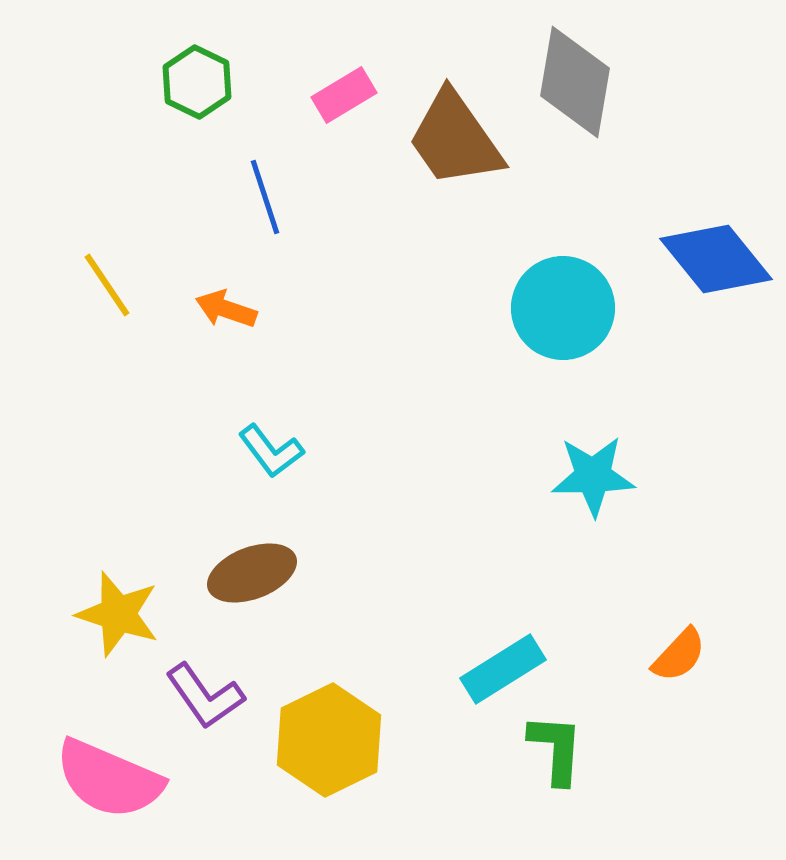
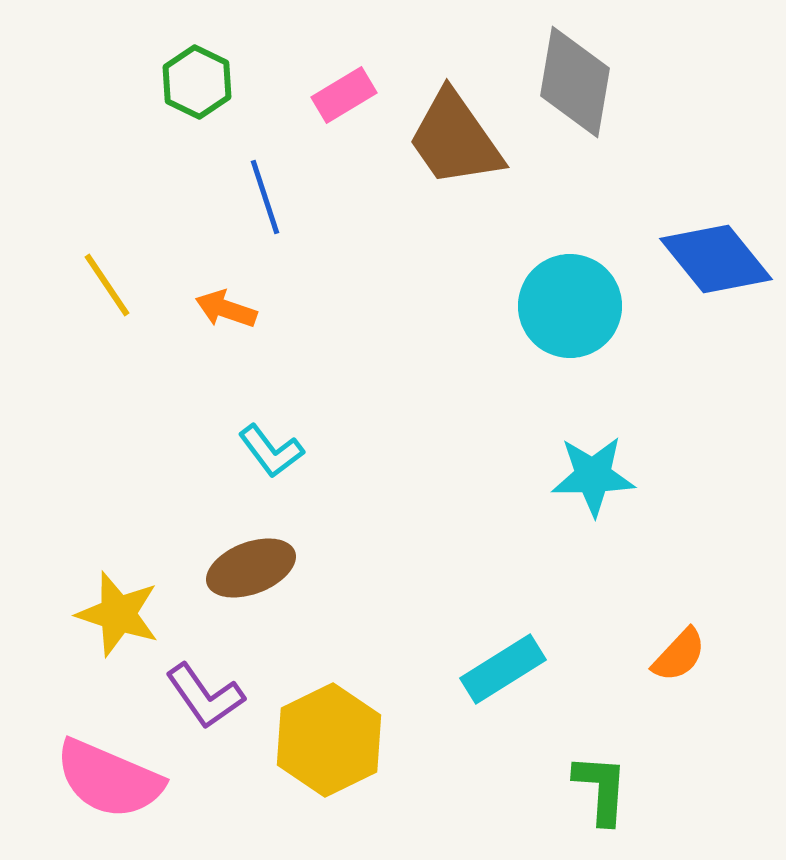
cyan circle: moved 7 px right, 2 px up
brown ellipse: moved 1 px left, 5 px up
green L-shape: moved 45 px right, 40 px down
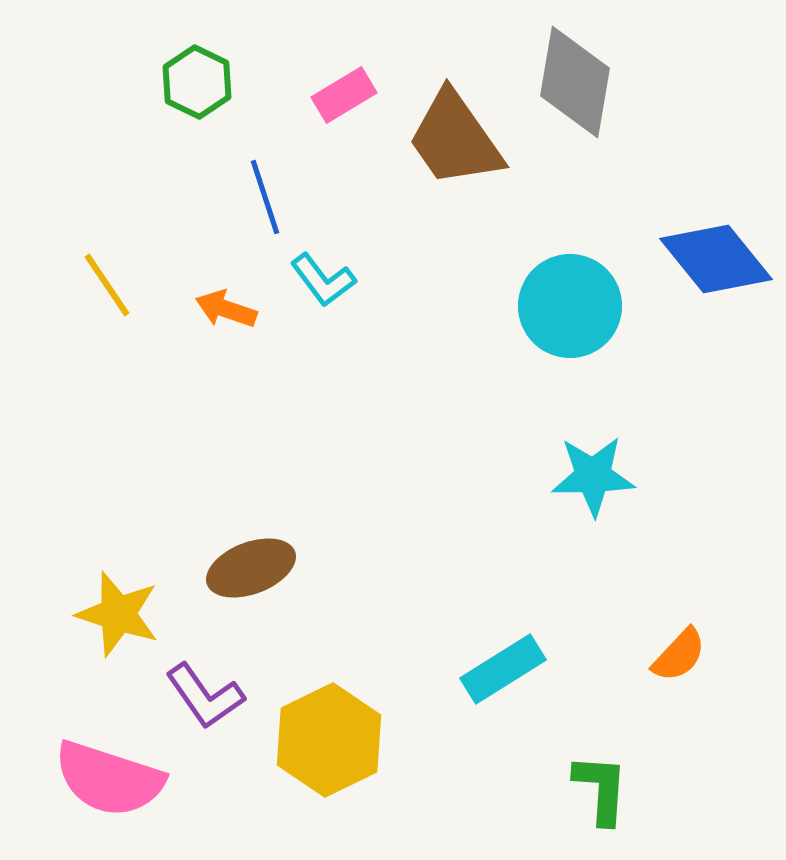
cyan L-shape: moved 52 px right, 171 px up
pink semicircle: rotated 5 degrees counterclockwise
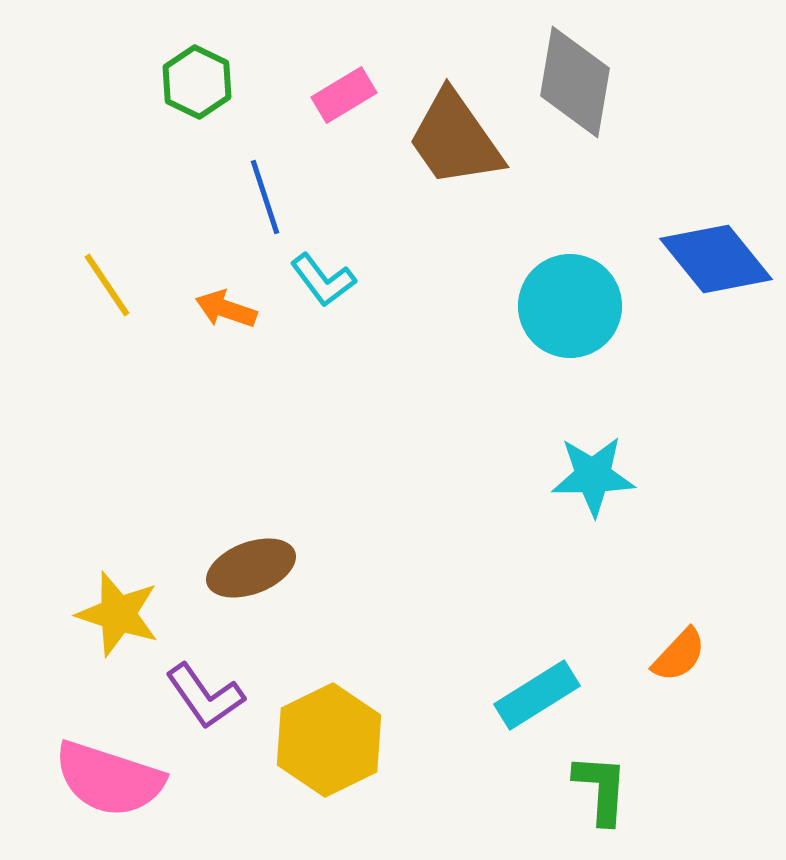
cyan rectangle: moved 34 px right, 26 px down
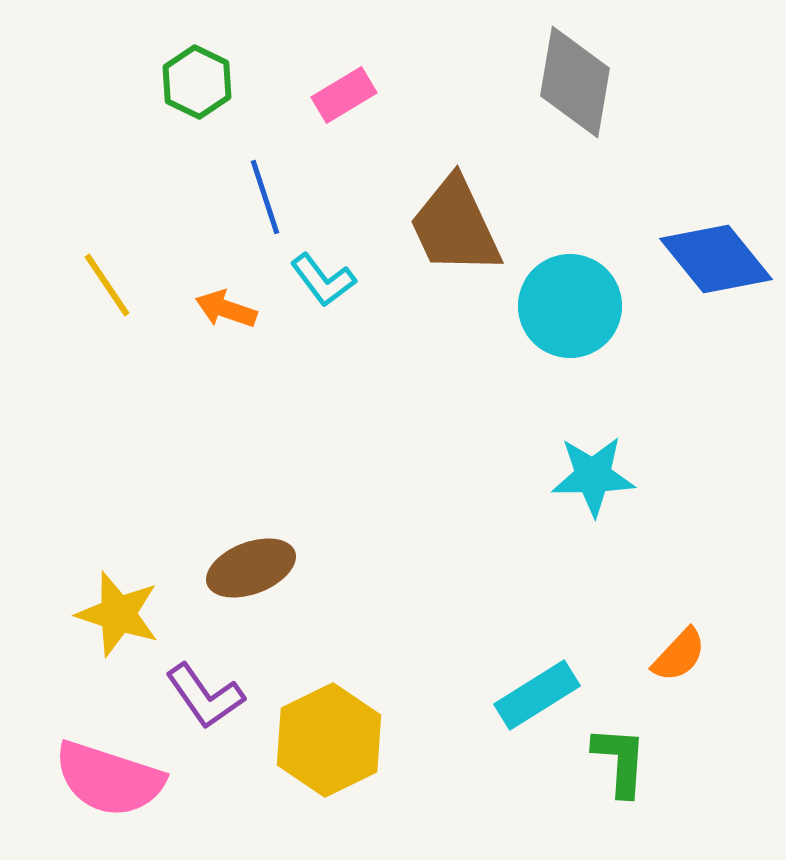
brown trapezoid: moved 87 px down; rotated 10 degrees clockwise
green L-shape: moved 19 px right, 28 px up
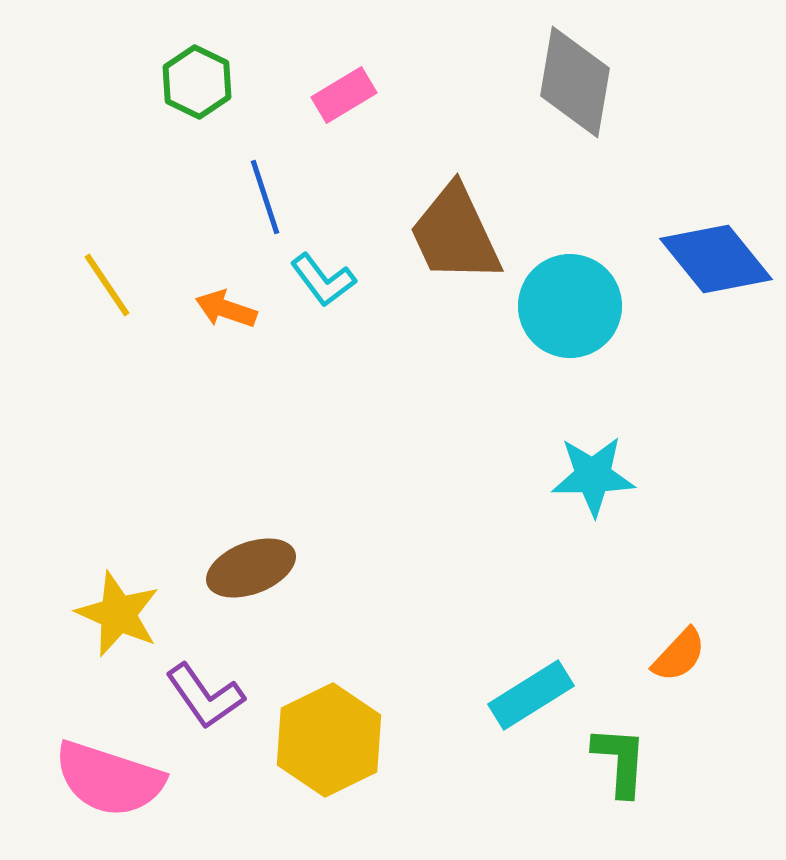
brown trapezoid: moved 8 px down
yellow star: rotated 6 degrees clockwise
cyan rectangle: moved 6 px left
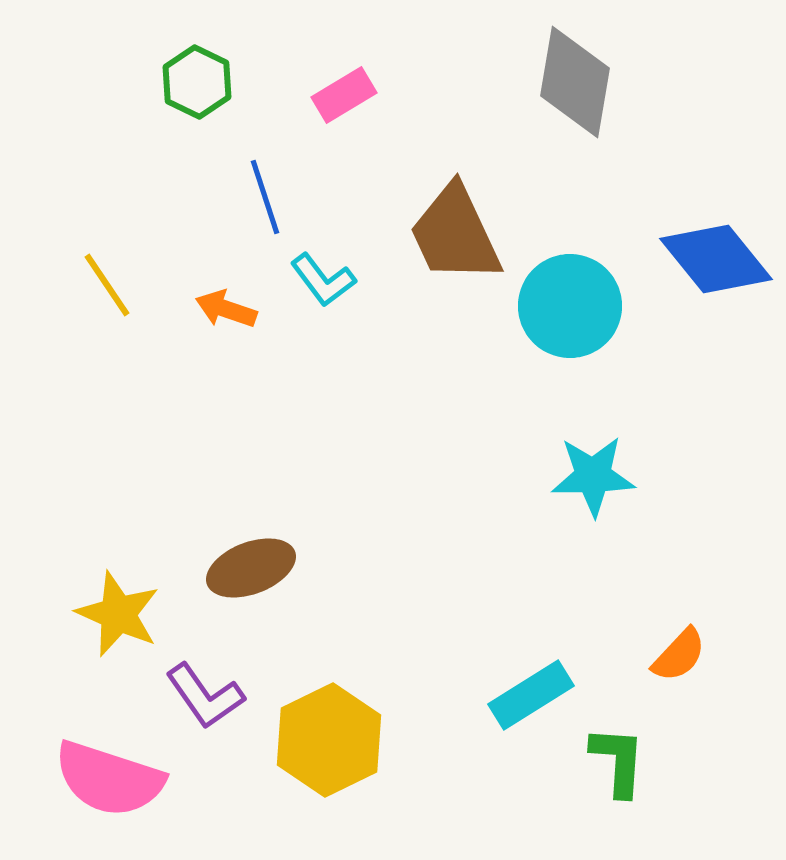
green L-shape: moved 2 px left
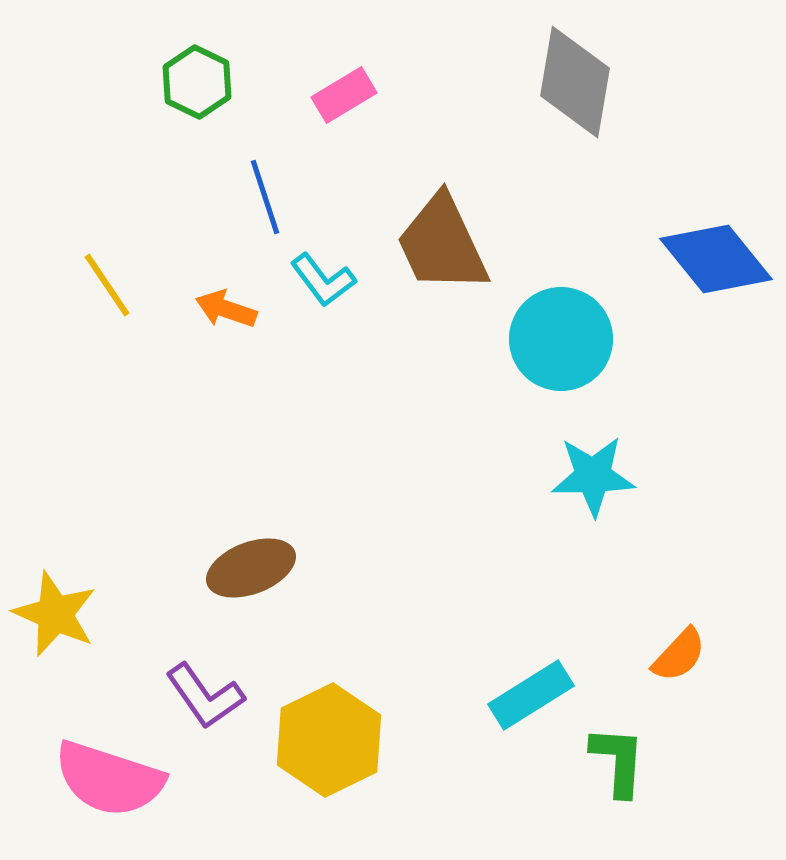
brown trapezoid: moved 13 px left, 10 px down
cyan circle: moved 9 px left, 33 px down
yellow star: moved 63 px left
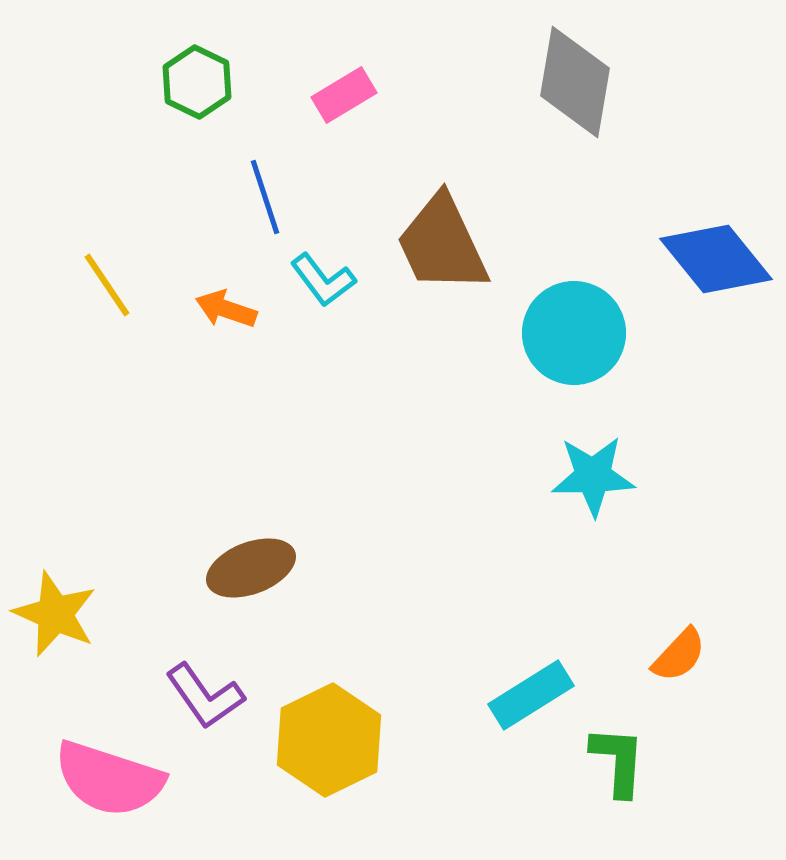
cyan circle: moved 13 px right, 6 px up
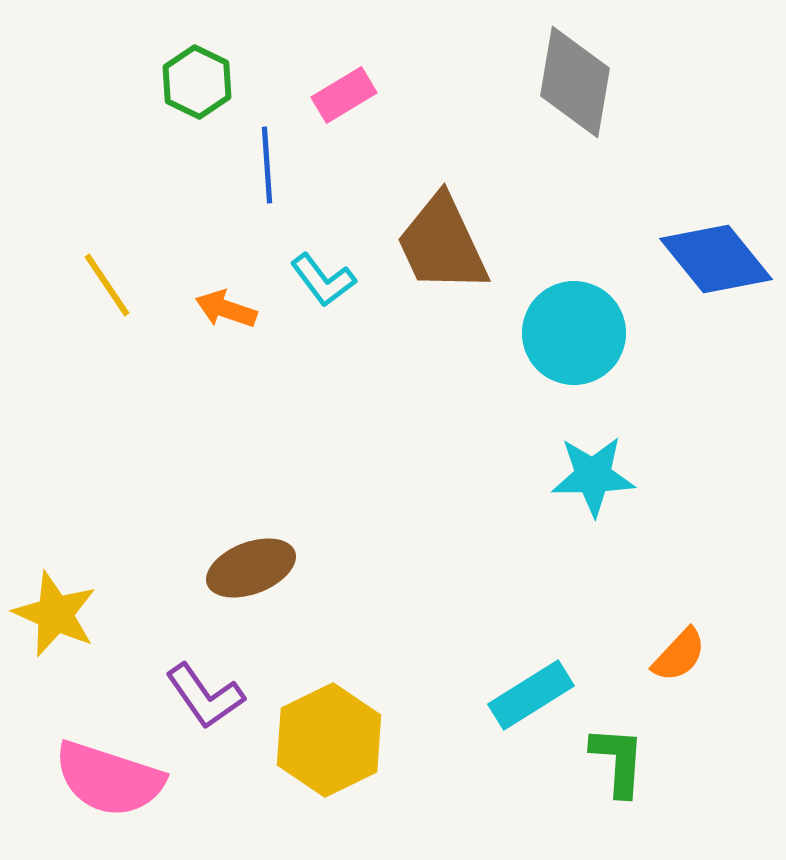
blue line: moved 2 px right, 32 px up; rotated 14 degrees clockwise
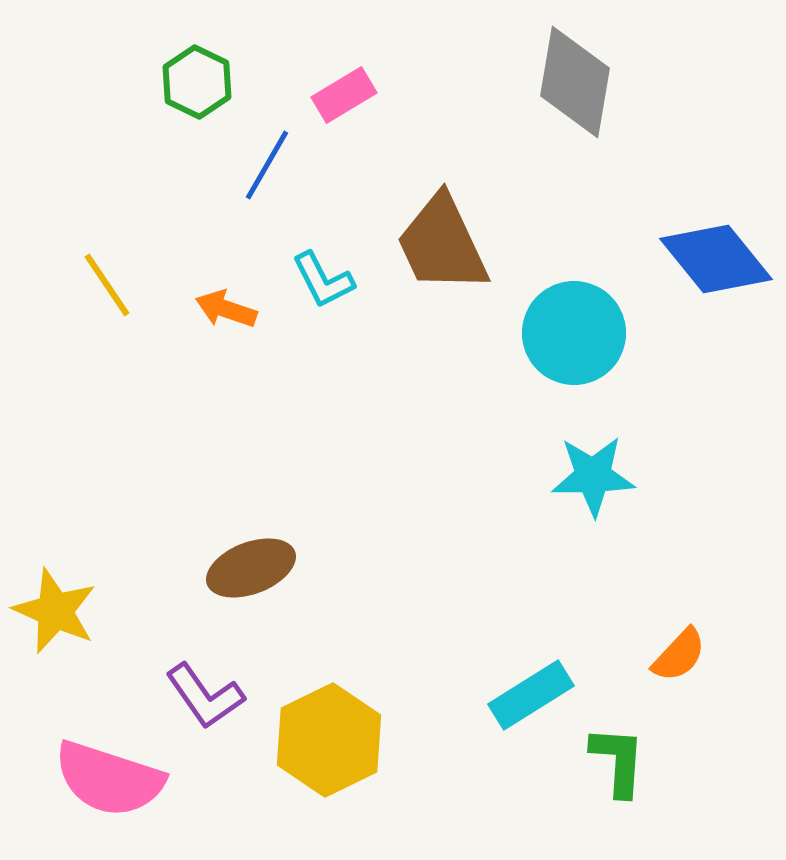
blue line: rotated 34 degrees clockwise
cyan L-shape: rotated 10 degrees clockwise
yellow star: moved 3 px up
